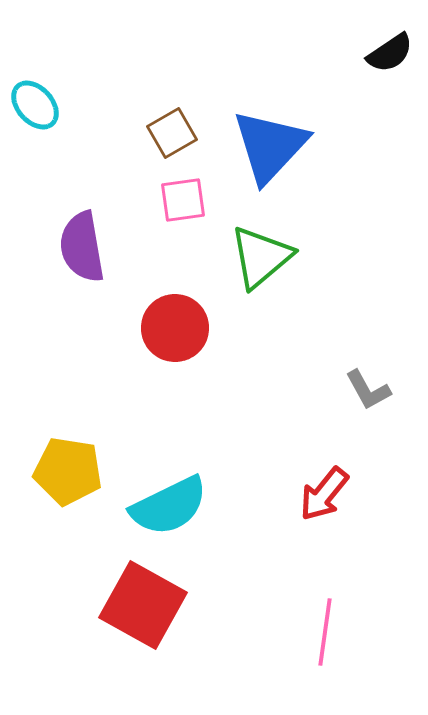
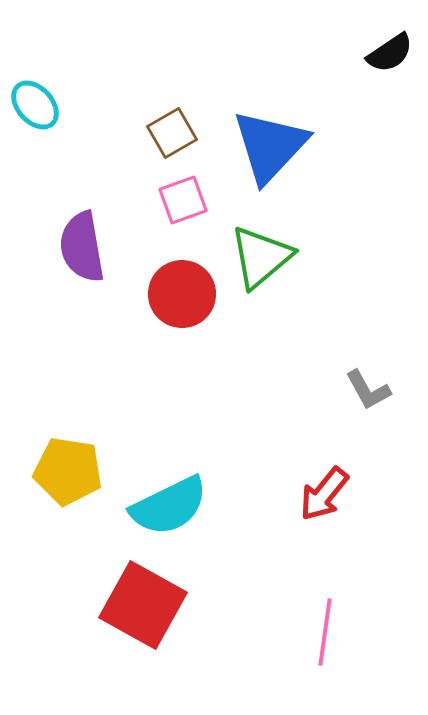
pink square: rotated 12 degrees counterclockwise
red circle: moved 7 px right, 34 px up
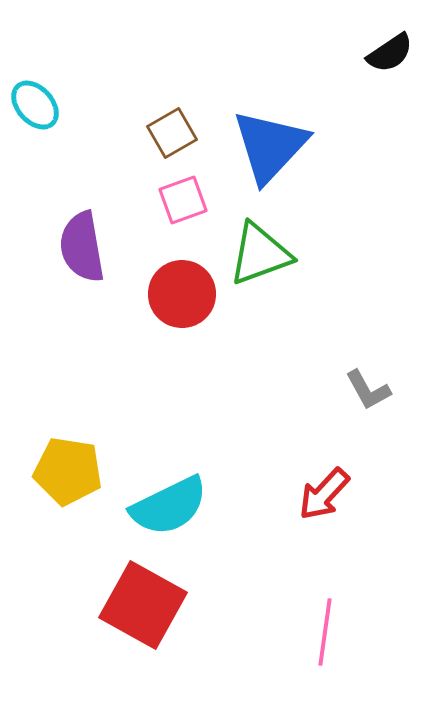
green triangle: moved 1 px left, 3 px up; rotated 20 degrees clockwise
red arrow: rotated 4 degrees clockwise
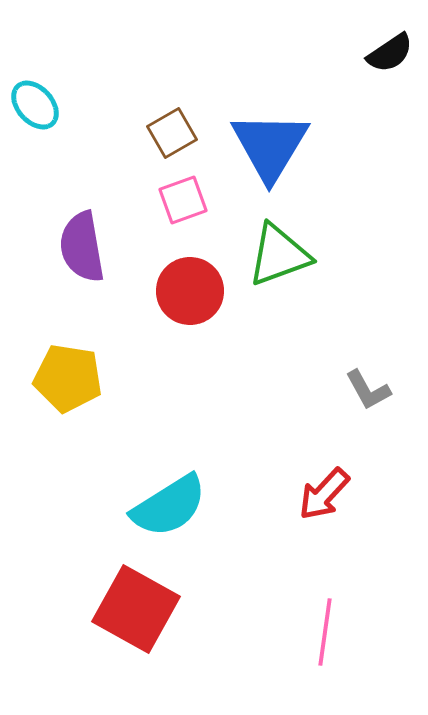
blue triangle: rotated 12 degrees counterclockwise
green triangle: moved 19 px right, 1 px down
red circle: moved 8 px right, 3 px up
yellow pentagon: moved 93 px up
cyan semicircle: rotated 6 degrees counterclockwise
red square: moved 7 px left, 4 px down
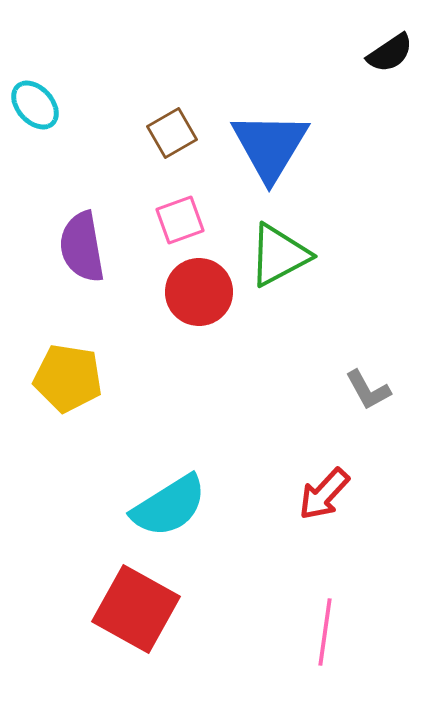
pink square: moved 3 px left, 20 px down
green triangle: rotated 8 degrees counterclockwise
red circle: moved 9 px right, 1 px down
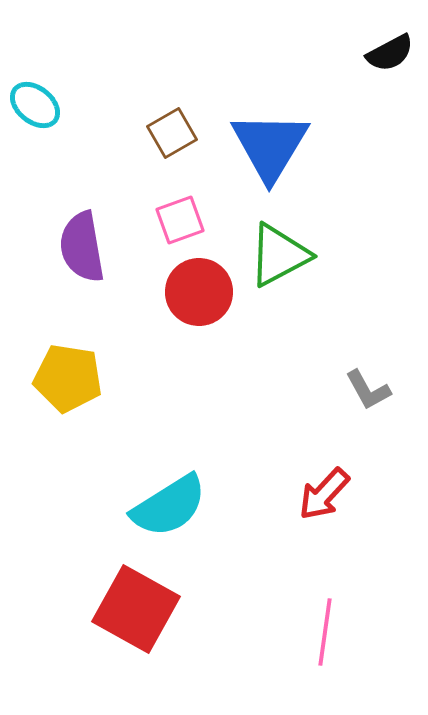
black semicircle: rotated 6 degrees clockwise
cyan ellipse: rotated 9 degrees counterclockwise
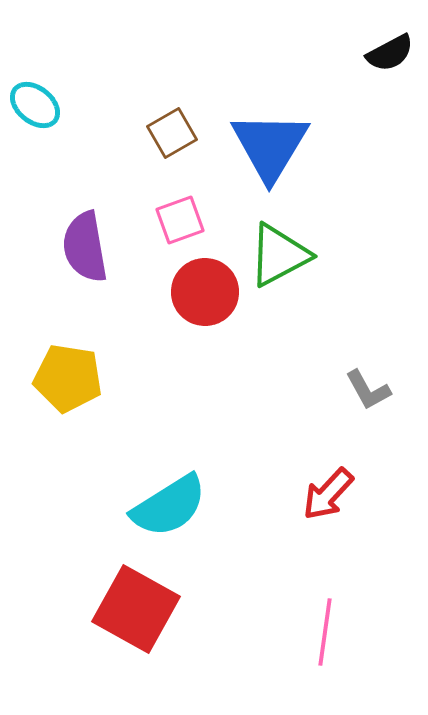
purple semicircle: moved 3 px right
red circle: moved 6 px right
red arrow: moved 4 px right
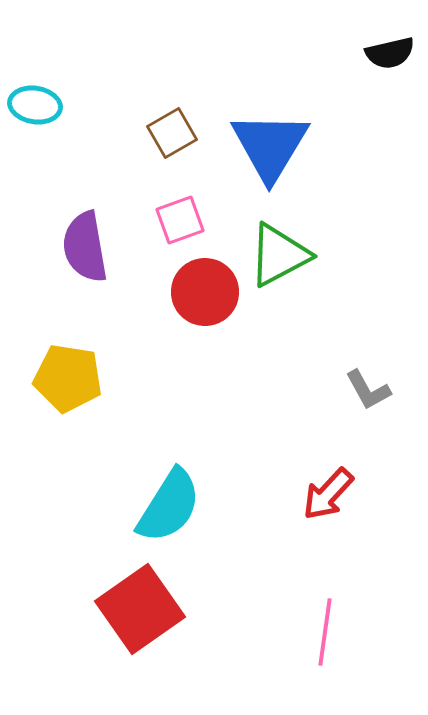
black semicircle: rotated 15 degrees clockwise
cyan ellipse: rotated 30 degrees counterclockwise
cyan semicircle: rotated 26 degrees counterclockwise
red square: moved 4 px right; rotated 26 degrees clockwise
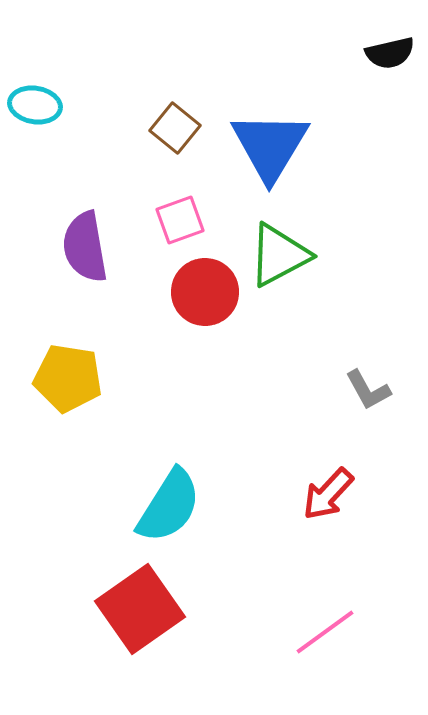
brown square: moved 3 px right, 5 px up; rotated 21 degrees counterclockwise
pink line: rotated 46 degrees clockwise
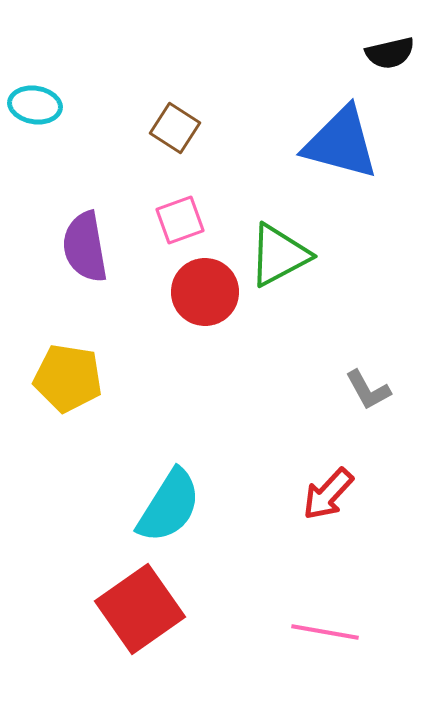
brown square: rotated 6 degrees counterclockwise
blue triangle: moved 71 px right, 3 px up; rotated 46 degrees counterclockwise
pink line: rotated 46 degrees clockwise
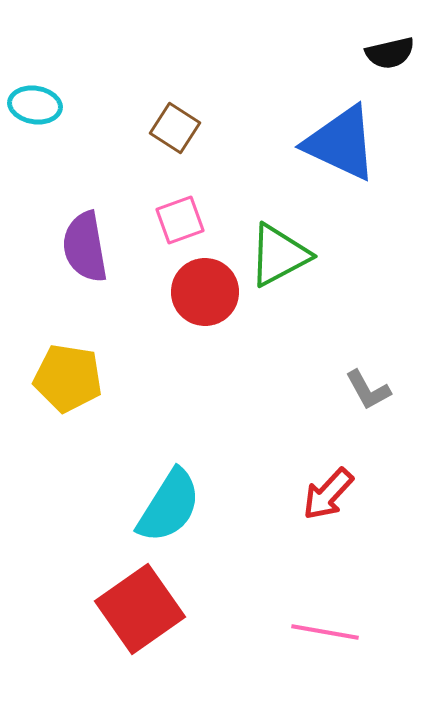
blue triangle: rotated 10 degrees clockwise
